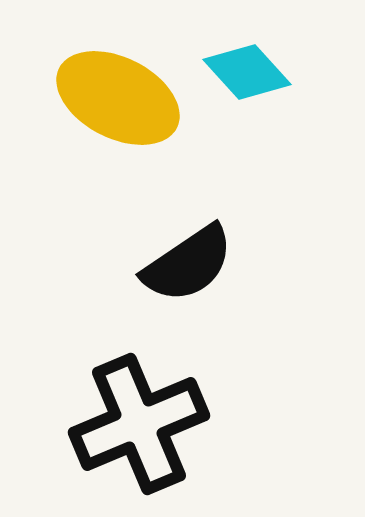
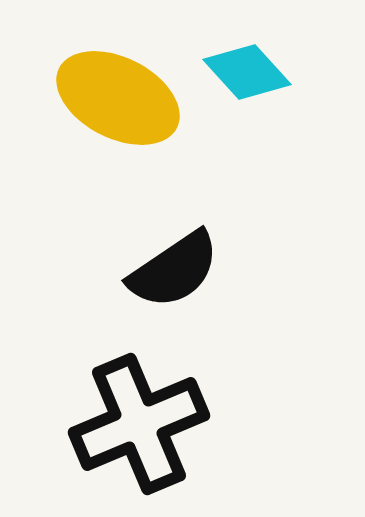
black semicircle: moved 14 px left, 6 px down
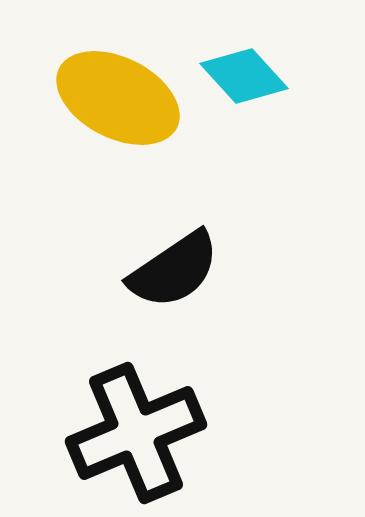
cyan diamond: moved 3 px left, 4 px down
black cross: moved 3 px left, 9 px down
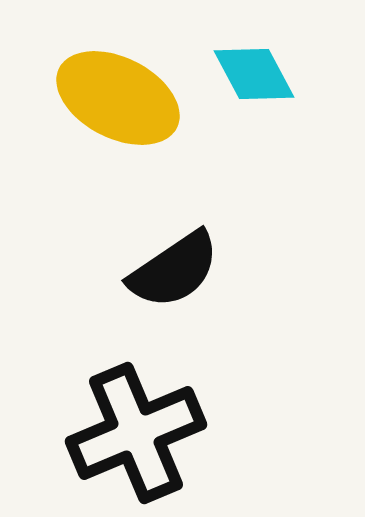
cyan diamond: moved 10 px right, 2 px up; rotated 14 degrees clockwise
